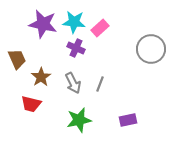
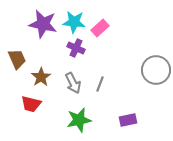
gray circle: moved 5 px right, 21 px down
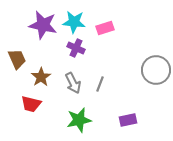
purple star: moved 1 px down
pink rectangle: moved 5 px right; rotated 24 degrees clockwise
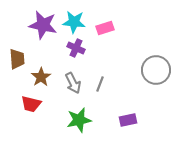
brown trapezoid: rotated 20 degrees clockwise
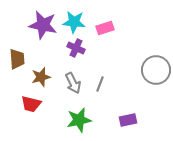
brown star: rotated 18 degrees clockwise
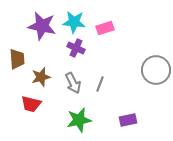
purple star: moved 1 px left, 1 px down
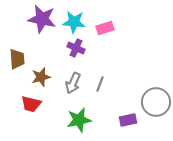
purple star: moved 7 px up
gray circle: moved 32 px down
gray arrow: rotated 50 degrees clockwise
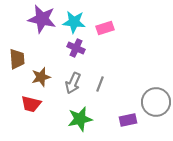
green star: moved 1 px right, 1 px up
